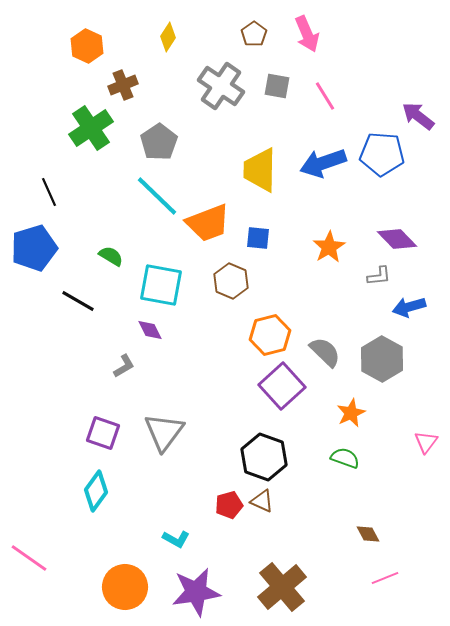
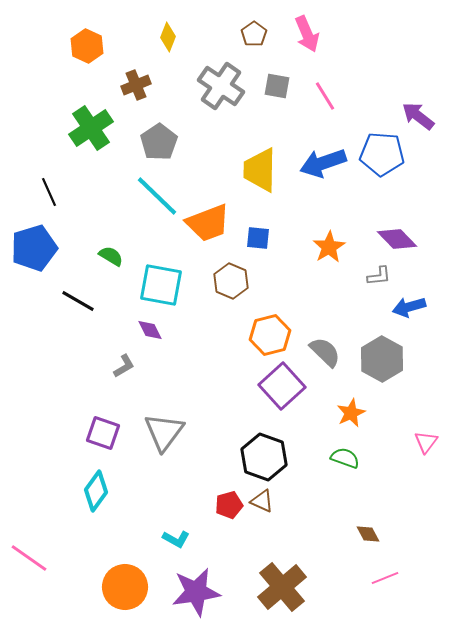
yellow diamond at (168, 37): rotated 12 degrees counterclockwise
brown cross at (123, 85): moved 13 px right
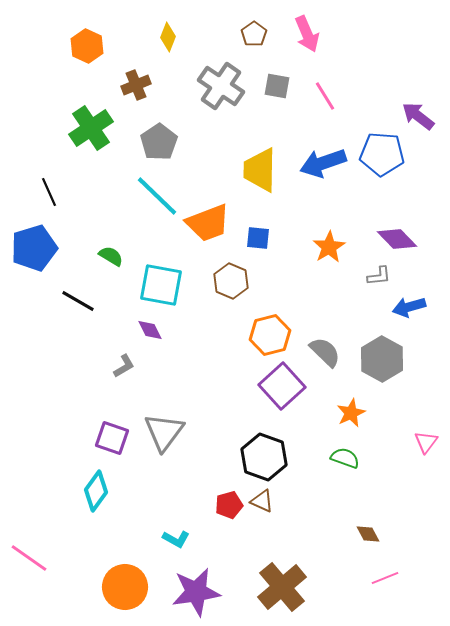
purple square at (103, 433): moved 9 px right, 5 px down
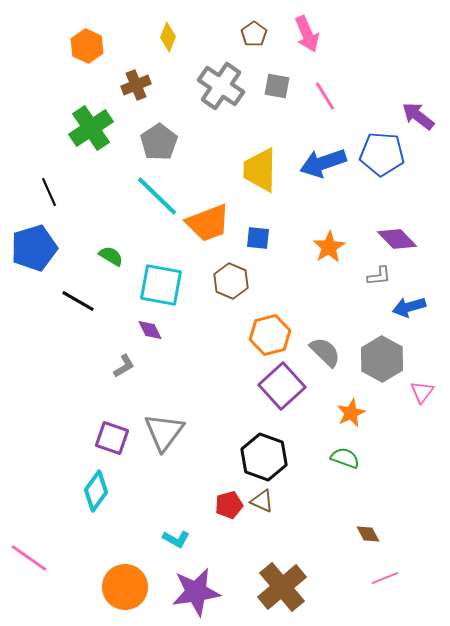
pink triangle at (426, 442): moved 4 px left, 50 px up
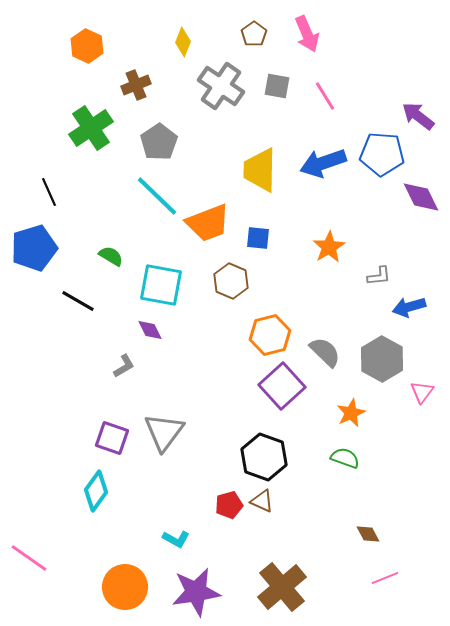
yellow diamond at (168, 37): moved 15 px right, 5 px down
purple diamond at (397, 239): moved 24 px right, 42 px up; rotated 18 degrees clockwise
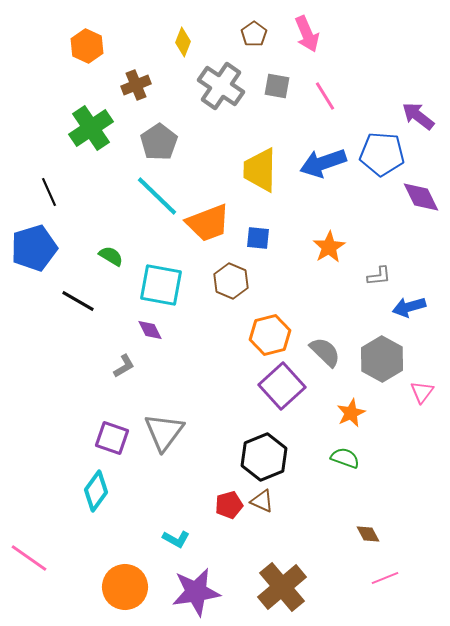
black hexagon at (264, 457): rotated 18 degrees clockwise
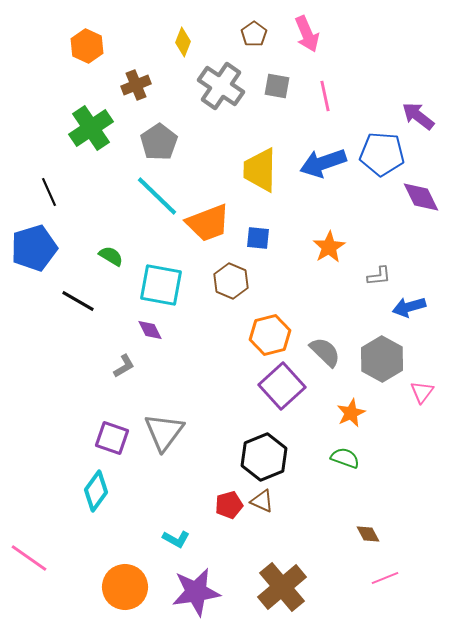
pink line at (325, 96): rotated 20 degrees clockwise
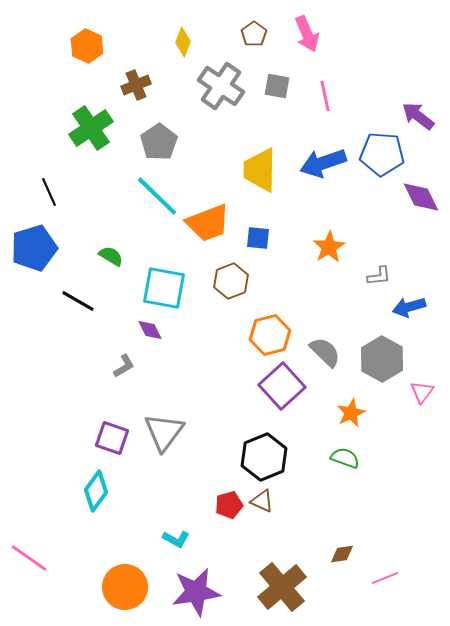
brown hexagon at (231, 281): rotated 16 degrees clockwise
cyan square at (161, 285): moved 3 px right, 3 px down
brown diamond at (368, 534): moved 26 px left, 20 px down; rotated 70 degrees counterclockwise
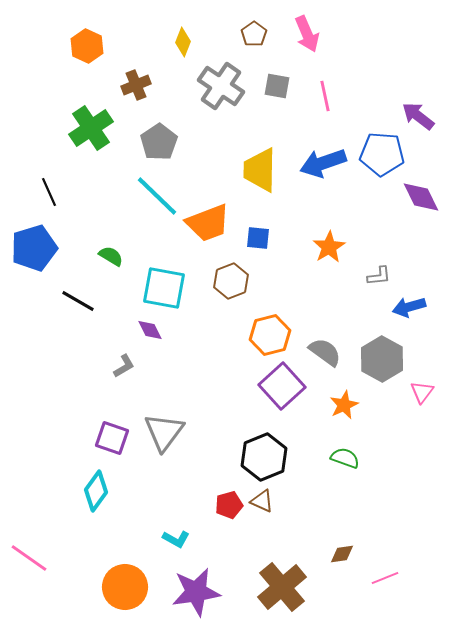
gray semicircle at (325, 352): rotated 8 degrees counterclockwise
orange star at (351, 413): moved 7 px left, 8 px up
